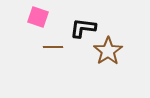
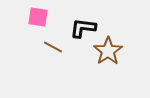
pink square: rotated 10 degrees counterclockwise
brown line: rotated 30 degrees clockwise
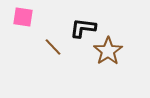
pink square: moved 15 px left
brown line: rotated 18 degrees clockwise
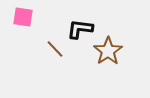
black L-shape: moved 3 px left, 1 px down
brown line: moved 2 px right, 2 px down
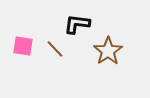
pink square: moved 29 px down
black L-shape: moved 3 px left, 5 px up
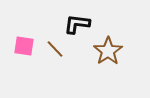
pink square: moved 1 px right
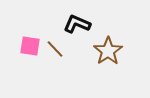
black L-shape: rotated 16 degrees clockwise
pink square: moved 6 px right
